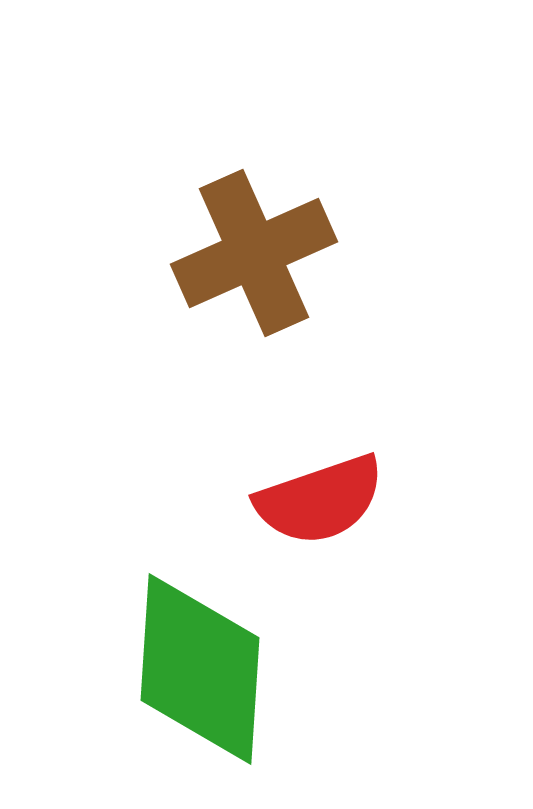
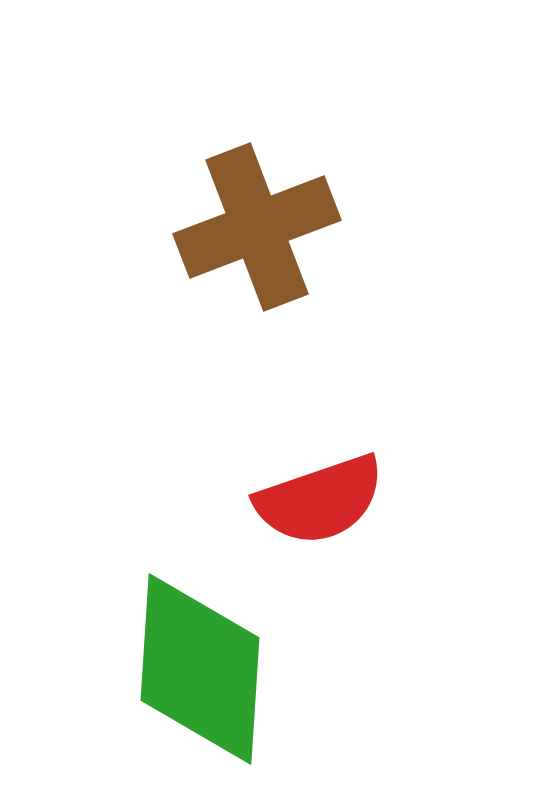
brown cross: moved 3 px right, 26 px up; rotated 3 degrees clockwise
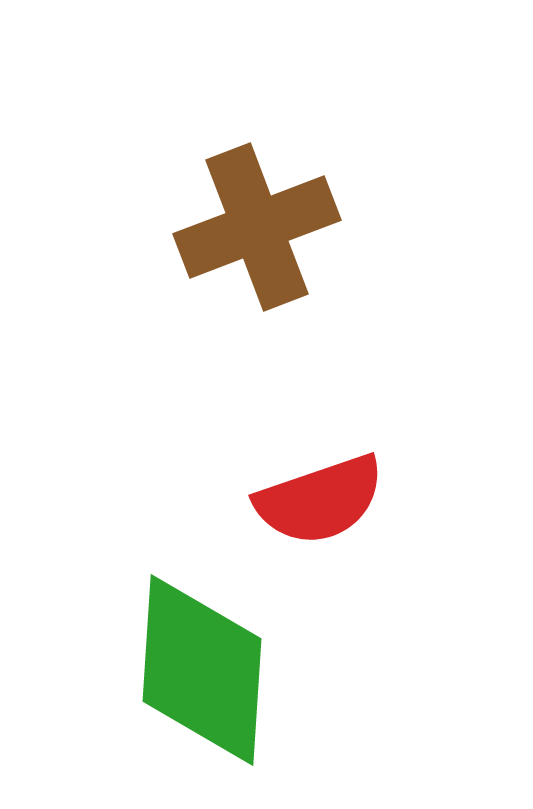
green diamond: moved 2 px right, 1 px down
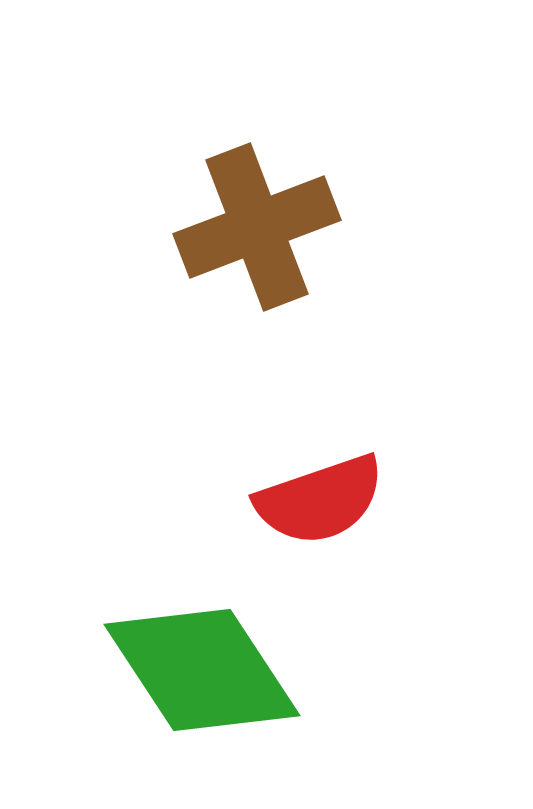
green diamond: rotated 37 degrees counterclockwise
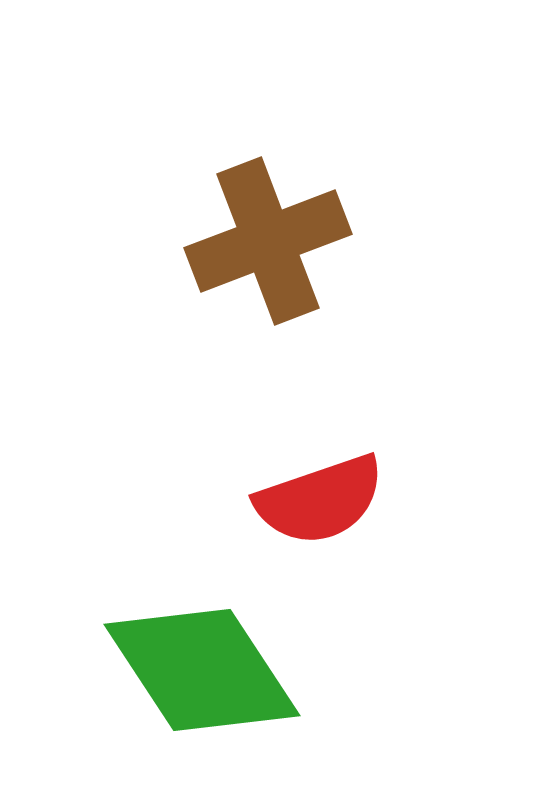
brown cross: moved 11 px right, 14 px down
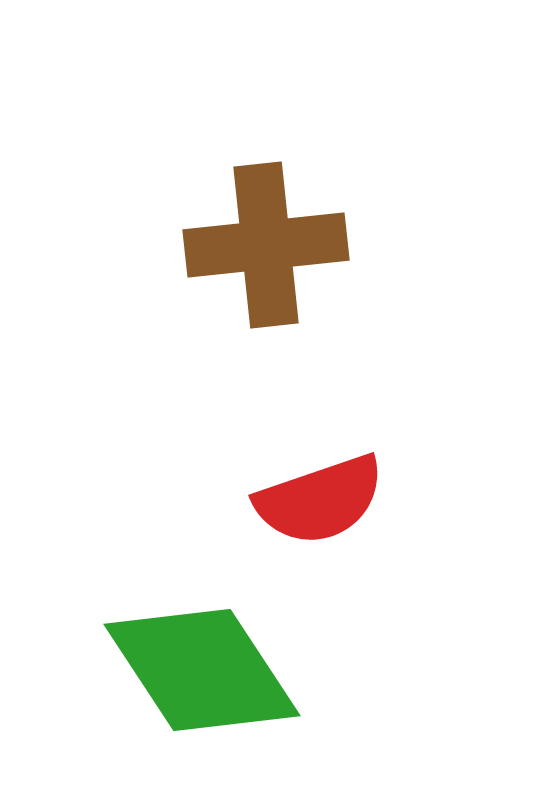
brown cross: moved 2 px left, 4 px down; rotated 15 degrees clockwise
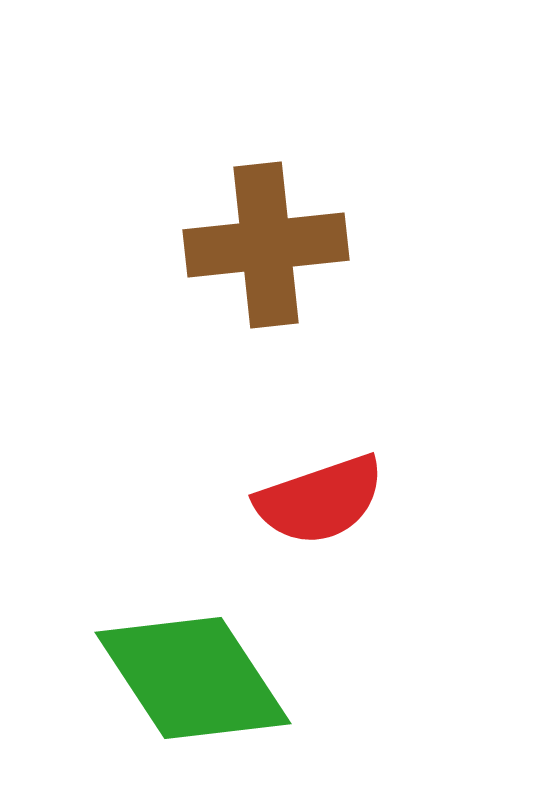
green diamond: moved 9 px left, 8 px down
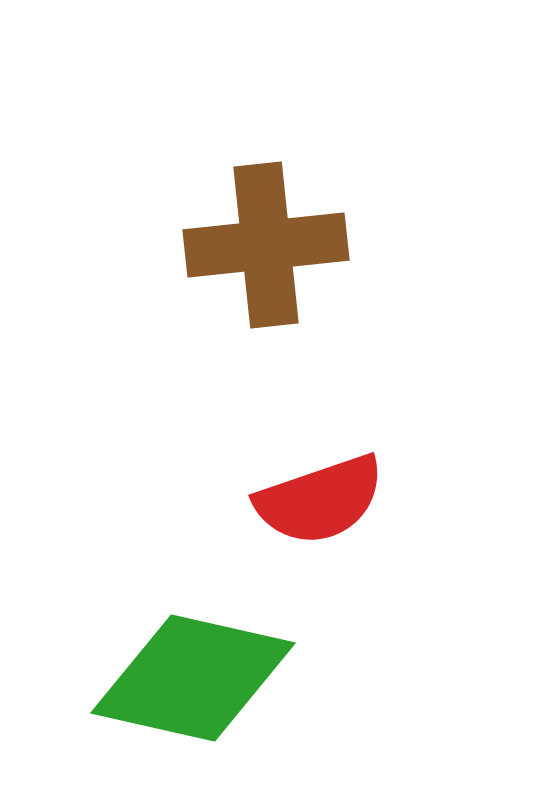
green diamond: rotated 44 degrees counterclockwise
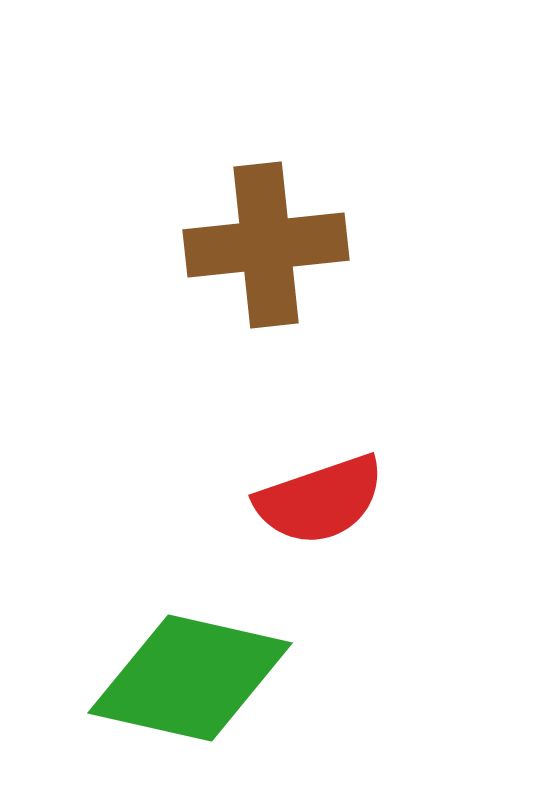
green diamond: moved 3 px left
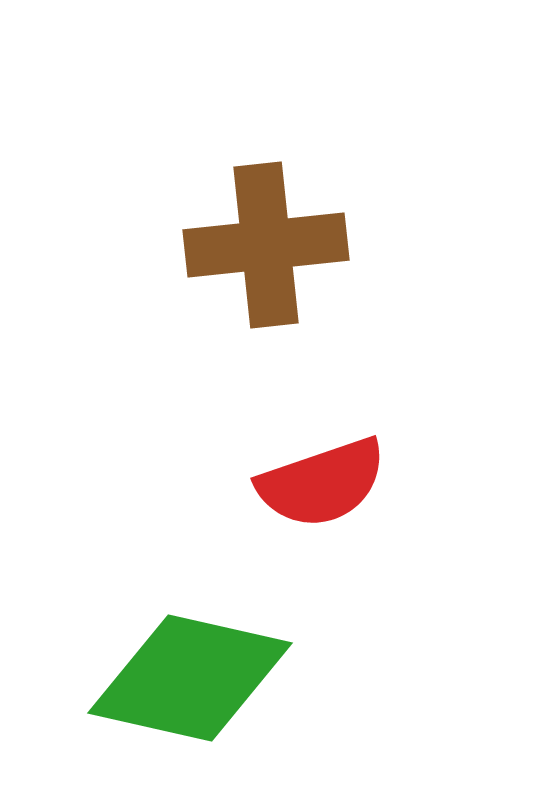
red semicircle: moved 2 px right, 17 px up
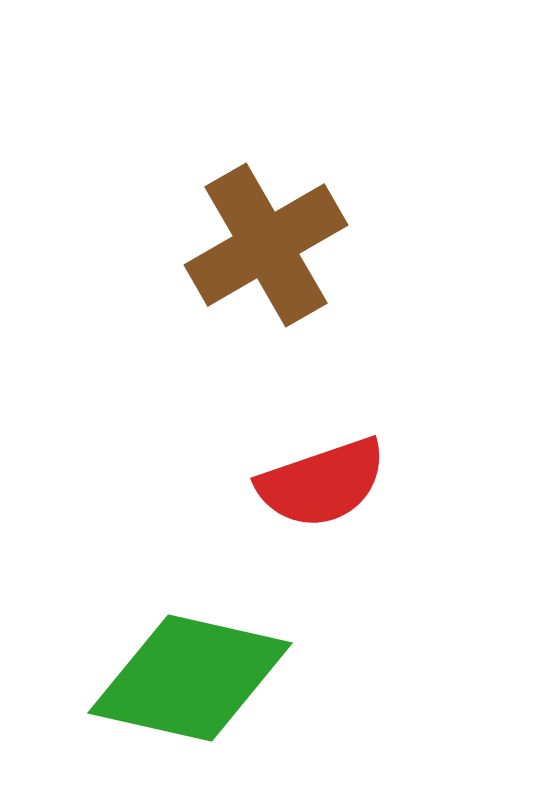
brown cross: rotated 24 degrees counterclockwise
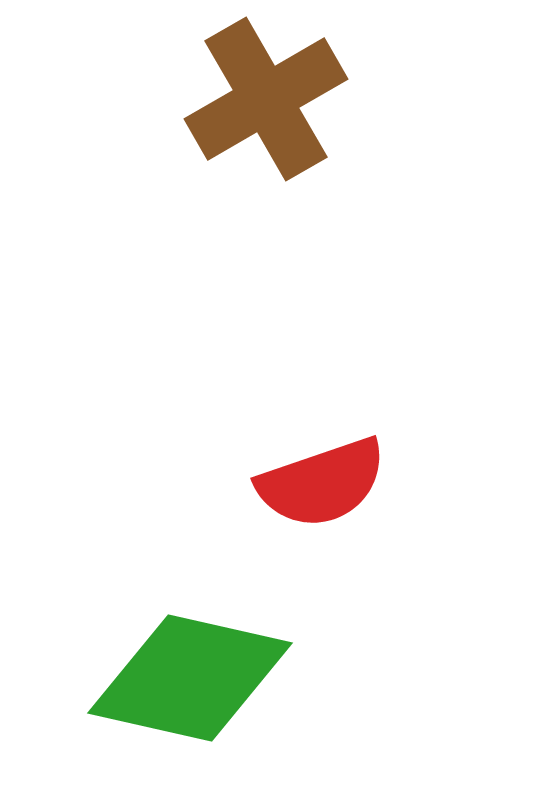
brown cross: moved 146 px up
